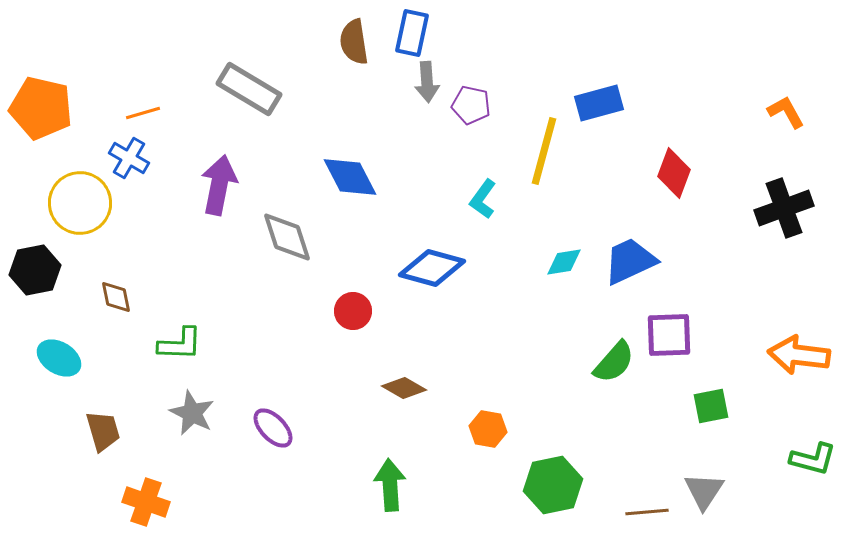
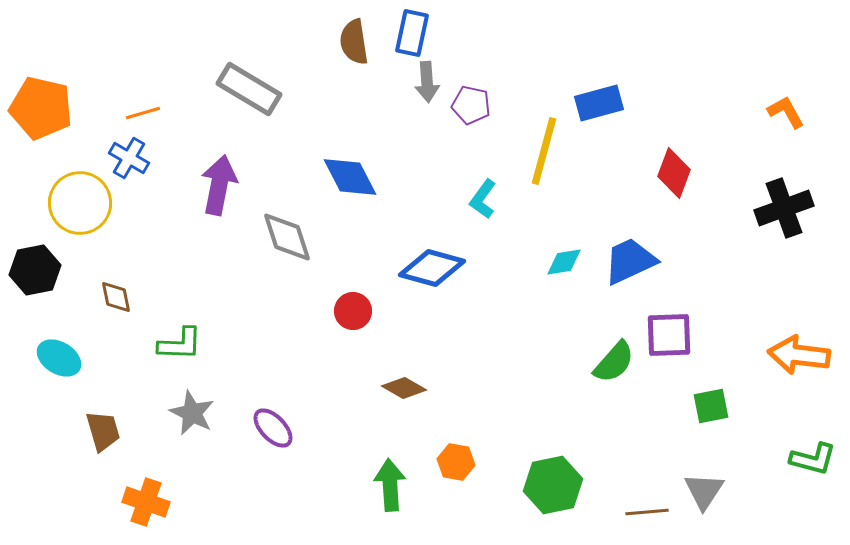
orange hexagon at (488, 429): moved 32 px left, 33 px down
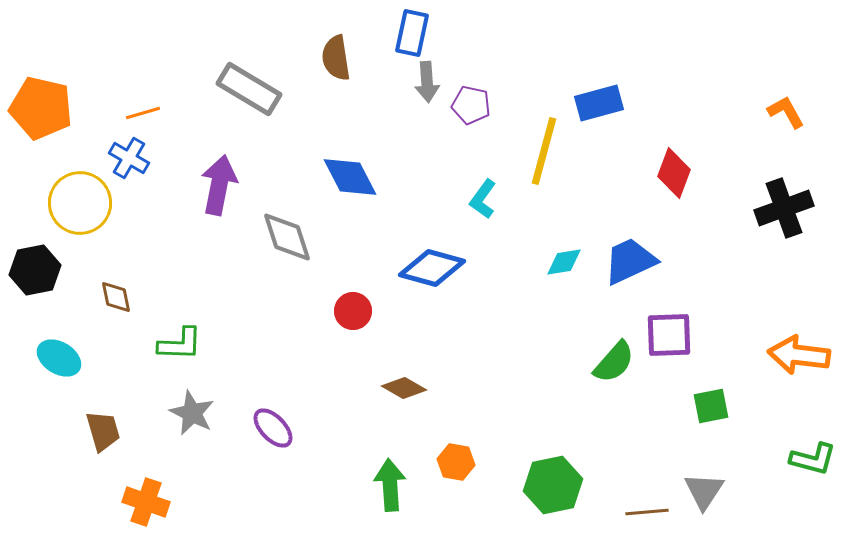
brown semicircle at (354, 42): moved 18 px left, 16 px down
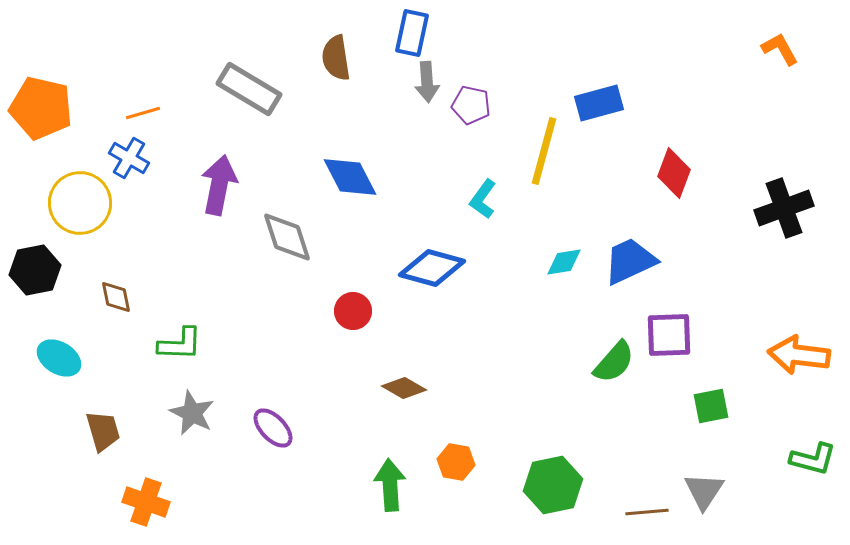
orange L-shape at (786, 112): moved 6 px left, 63 px up
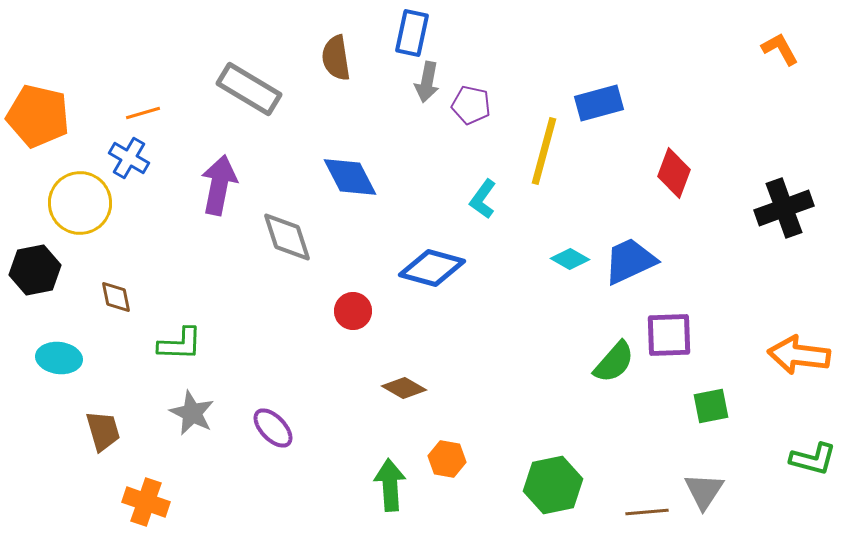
gray arrow at (427, 82): rotated 15 degrees clockwise
orange pentagon at (41, 108): moved 3 px left, 8 px down
cyan diamond at (564, 262): moved 6 px right, 3 px up; rotated 39 degrees clockwise
cyan ellipse at (59, 358): rotated 24 degrees counterclockwise
orange hexagon at (456, 462): moved 9 px left, 3 px up
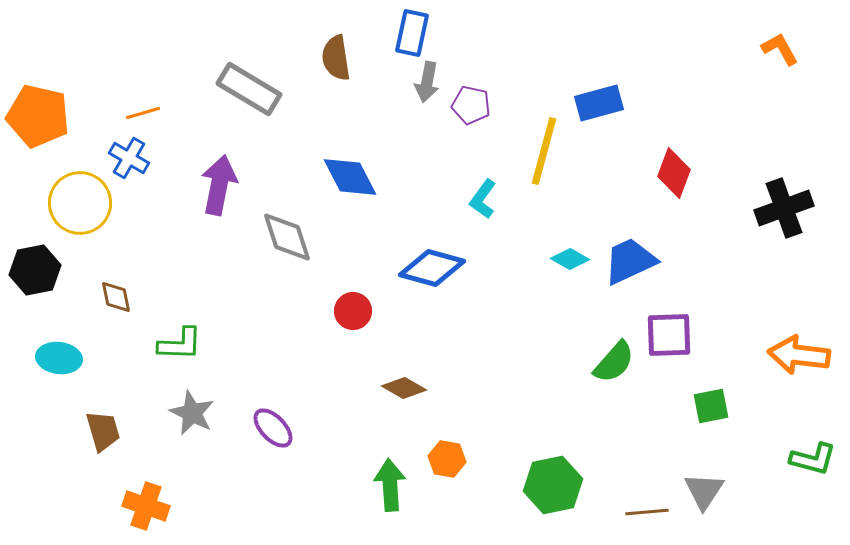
orange cross at (146, 502): moved 4 px down
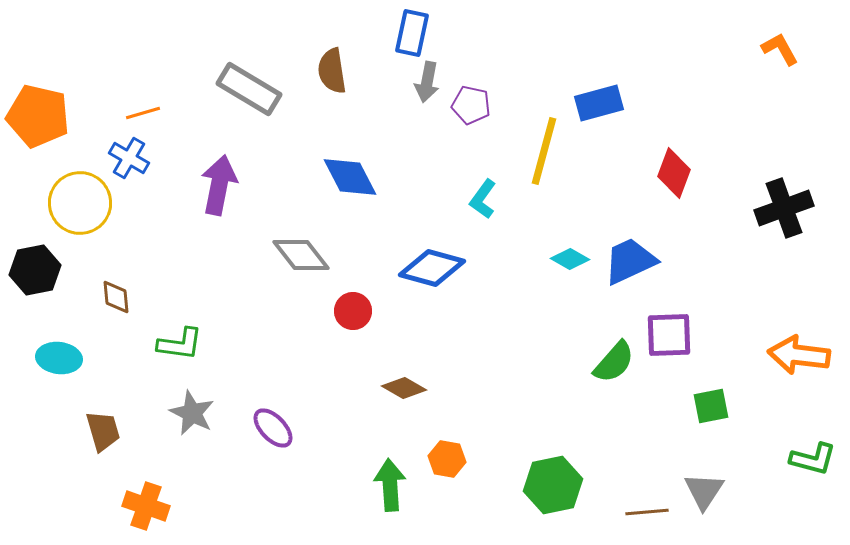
brown semicircle at (336, 58): moved 4 px left, 13 px down
gray diamond at (287, 237): moved 14 px right, 18 px down; rotated 20 degrees counterclockwise
brown diamond at (116, 297): rotated 6 degrees clockwise
green L-shape at (180, 344): rotated 6 degrees clockwise
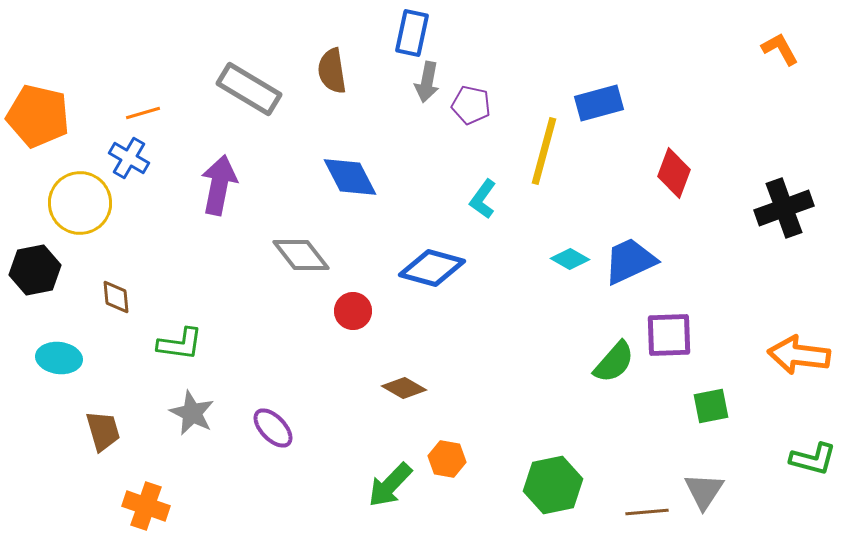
green arrow at (390, 485): rotated 132 degrees counterclockwise
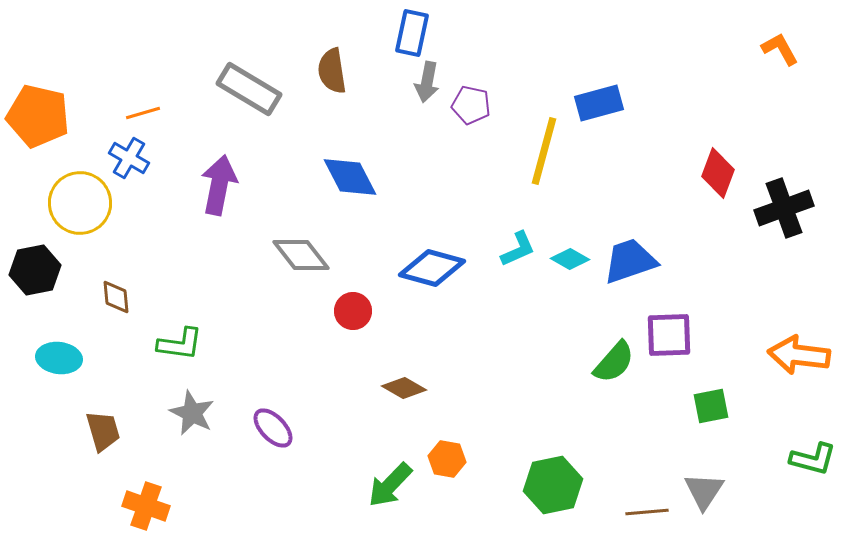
red diamond at (674, 173): moved 44 px right
cyan L-shape at (483, 199): moved 35 px right, 50 px down; rotated 150 degrees counterclockwise
blue trapezoid at (630, 261): rotated 6 degrees clockwise
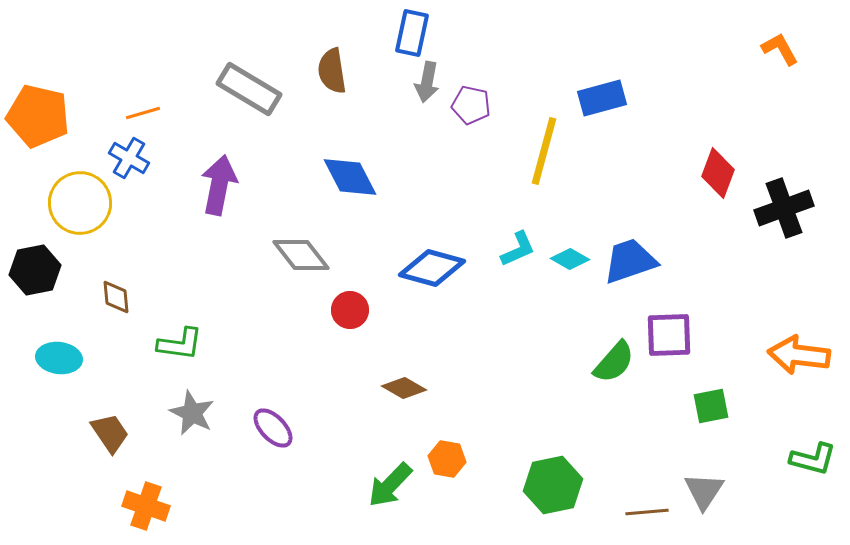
blue rectangle at (599, 103): moved 3 px right, 5 px up
red circle at (353, 311): moved 3 px left, 1 px up
brown trapezoid at (103, 431): moved 7 px right, 2 px down; rotated 18 degrees counterclockwise
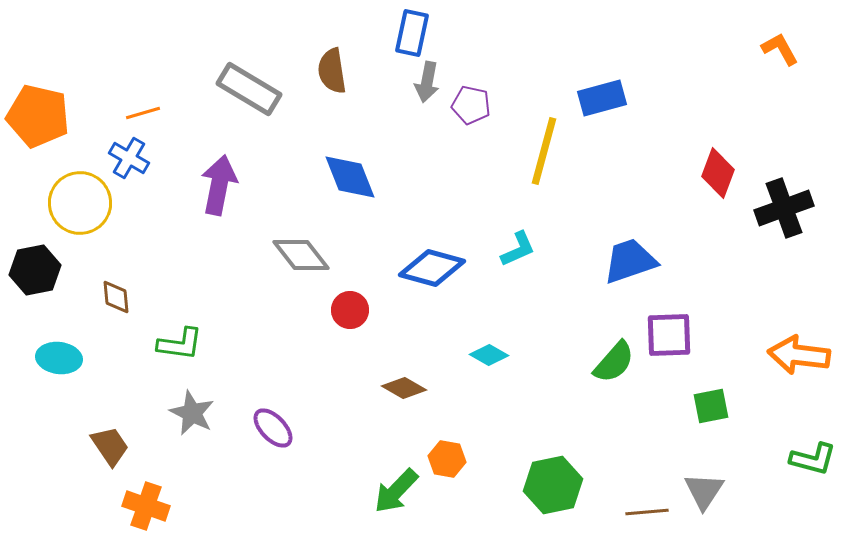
blue diamond at (350, 177): rotated 6 degrees clockwise
cyan diamond at (570, 259): moved 81 px left, 96 px down
brown trapezoid at (110, 433): moved 13 px down
green arrow at (390, 485): moved 6 px right, 6 px down
